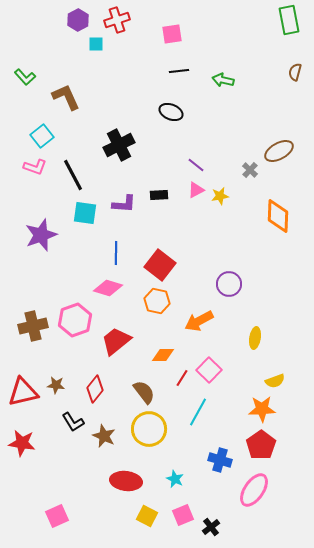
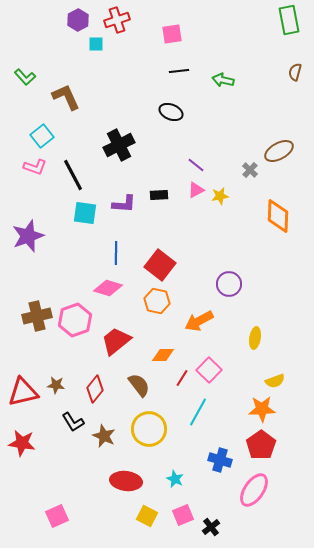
purple star at (41, 235): moved 13 px left, 1 px down
brown cross at (33, 326): moved 4 px right, 10 px up
brown semicircle at (144, 392): moved 5 px left, 7 px up
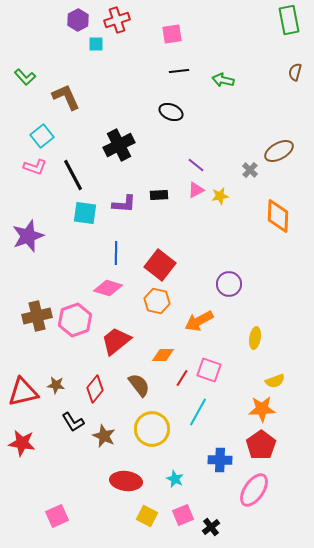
pink square at (209, 370): rotated 25 degrees counterclockwise
yellow circle at (149, 429): moved 3 px right
blue cross at (220, 460): rotated 15 degrees counterclockwise
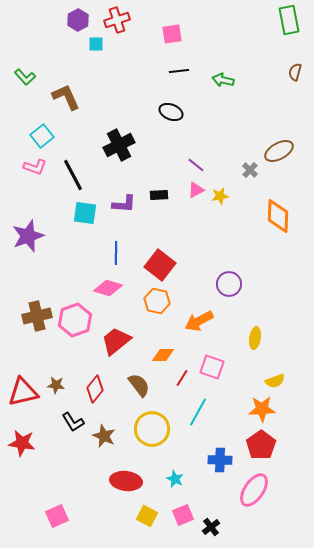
pink square at (209, 370): moved 3 px right, 3 px up
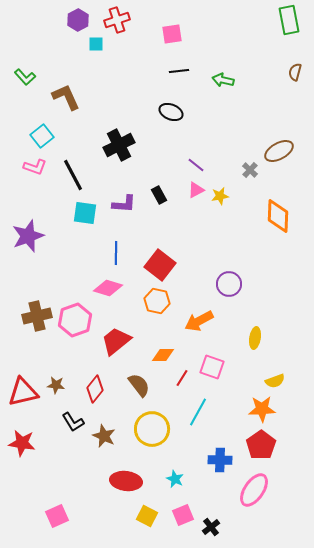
black rectangle at (159, 195): rotated 66 degrees clockwise
